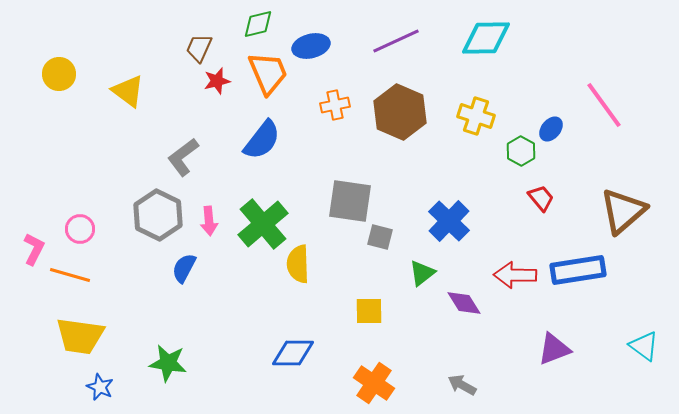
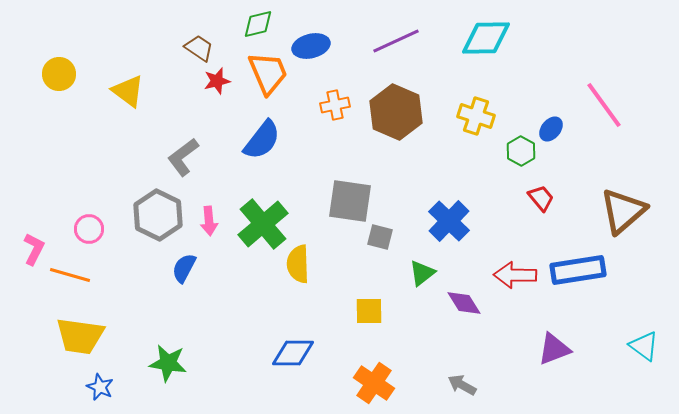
brown trapezoid at (199, 48): rotated 100 degrees clockwise
brown hexagon at (400, 112): moved 4 px left
pink circle at (80, 229): moved 9 px right
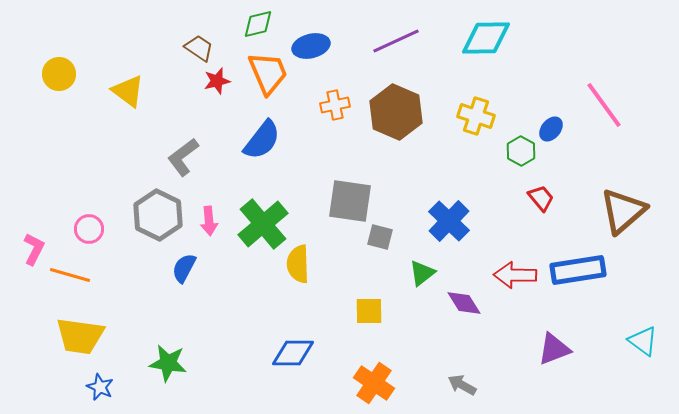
cyan triangle at (644, 346): moved 1 px left, 5 px up
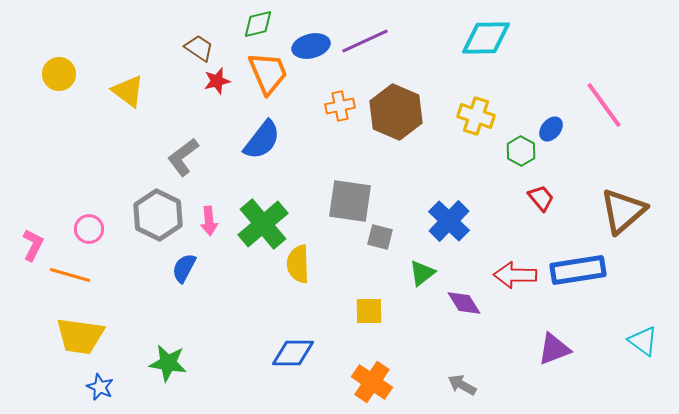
purple line at (396, 41): moved 31 px left
orange cross at (335, 105): moved 5 px right, 1 px down
pink L-shape at (34, 249): moved 1 px left, 4 px up
orange cross at (374, 383): moved 2 px left, 1 px up
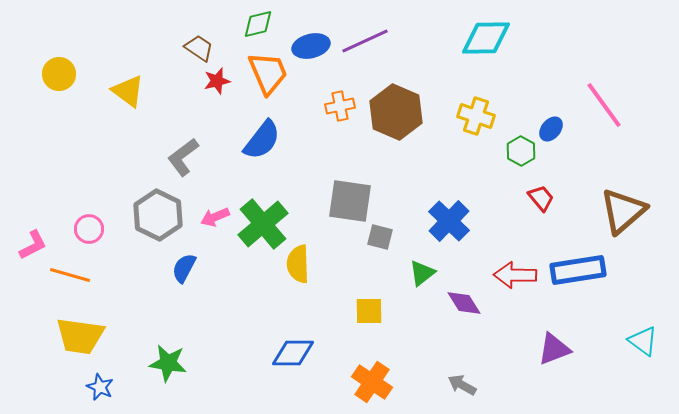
pink arrow at (209, 221): moved 6 px right, 4 px up; rotated 72 degrees clockwise
pink L-shape at (33, 245): rotated 36 degrees clockwise
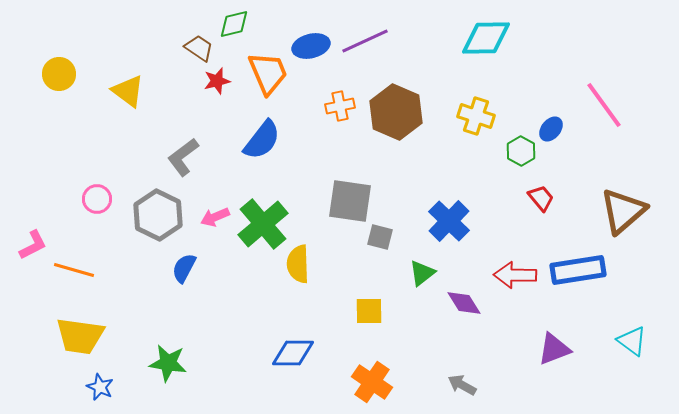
green diamond at (258, 24): moved 24 px left
pink circle at (89, 229): moved 8 px right, 30 px up
orange line at (70, 275): moved 4 px right, 5 px up
cyan triangle at (643, 341): moved 11 px left
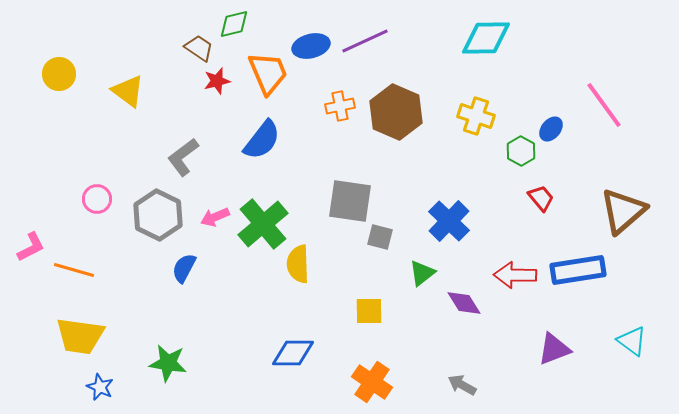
pink L-shape at (33, 245): moved 2 px left, 2 px down
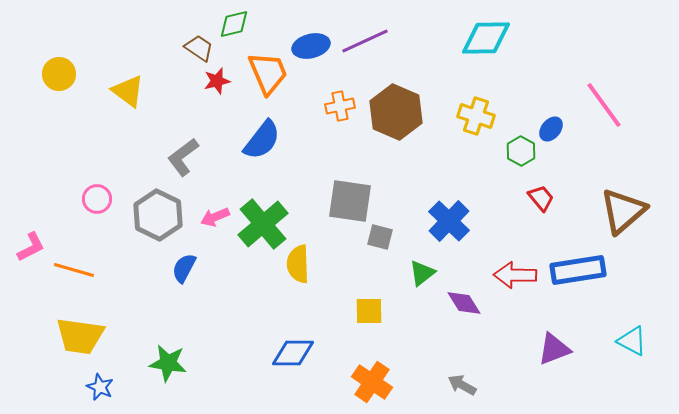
cyan triangle at (632, 341): rotated 8 degrees counterclockwise
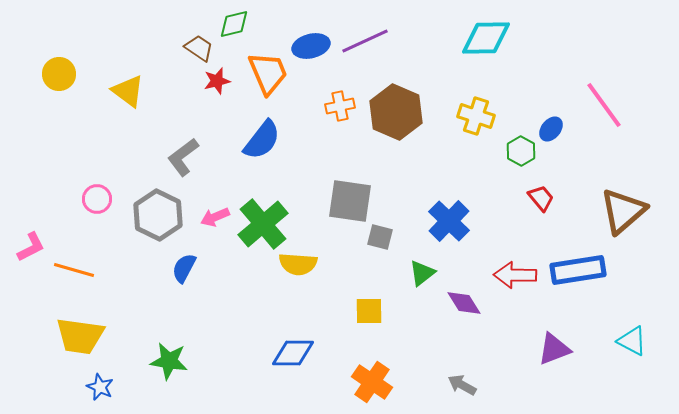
yellow semicircle at (298, 264): rotated 84 degrees counterclockwise
green star at (168, 363): moved 1 px right, 2 px up
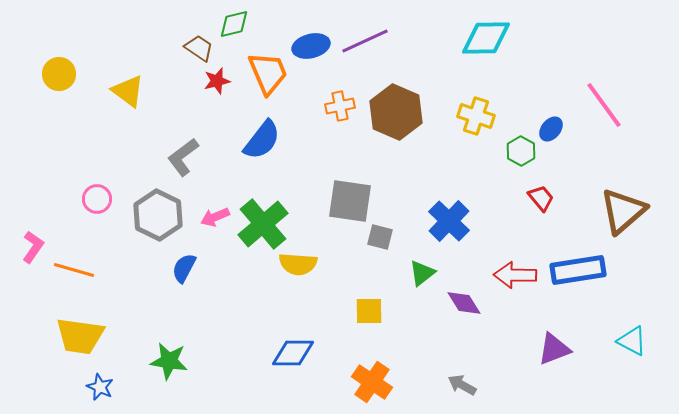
pink L-shape at (31, 247): moved 2 px right; rotated 28 degrees counterclockwise
